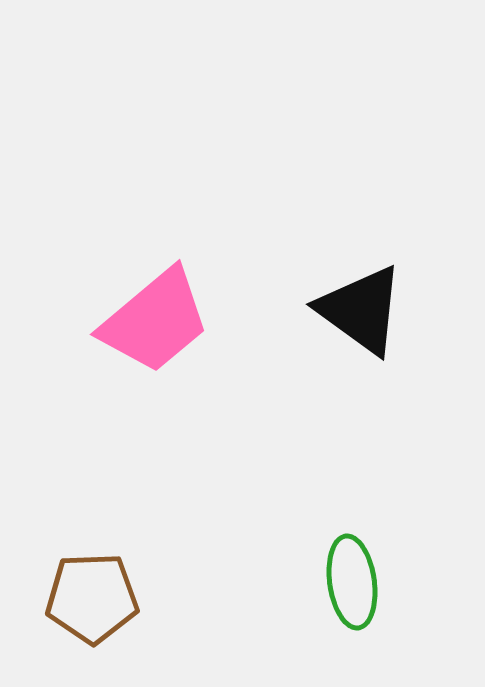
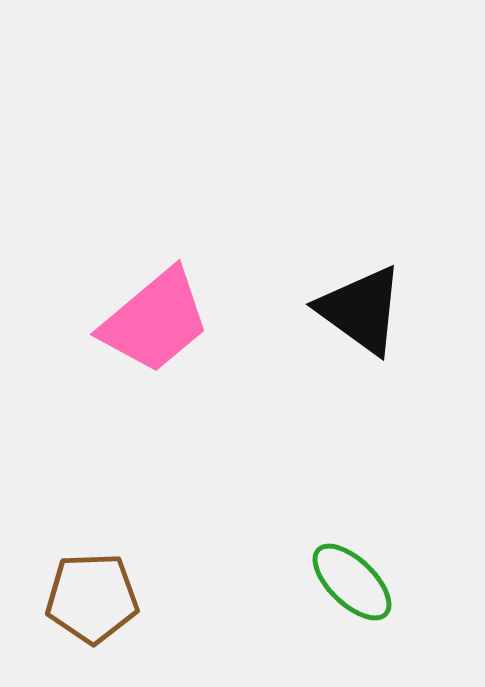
green ellipse: rotated 38 degrees counterclockwise
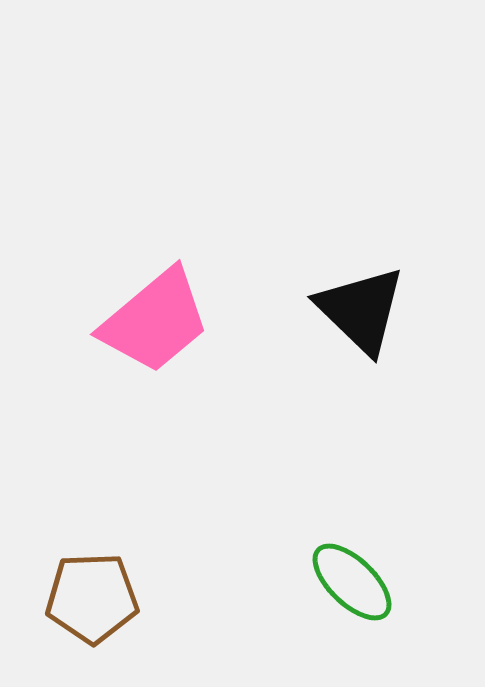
black triangle: rotated 8 degrees clockwise
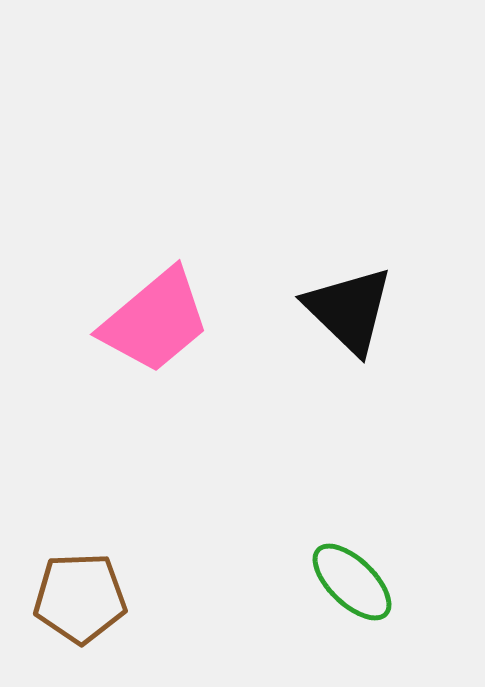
black triangle: moved 12 px left
brown pentagon: moved 12 px left
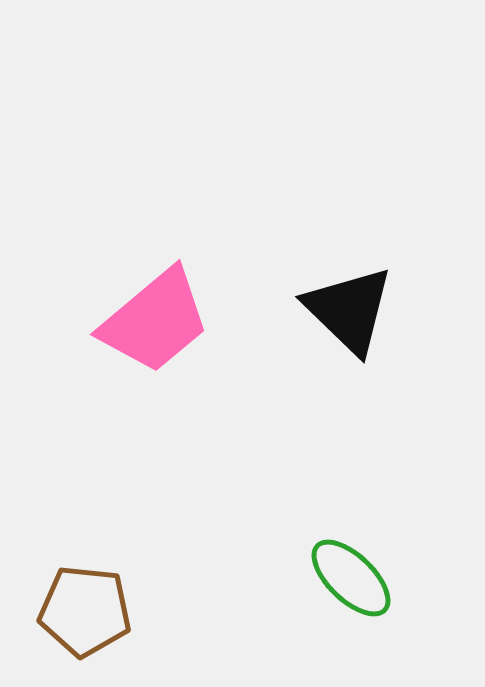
green ellipse: moved 1 px left, 4 px up
brown pentagon: moved 5 px right, 13 px down; rotated 8 degrees clockwise
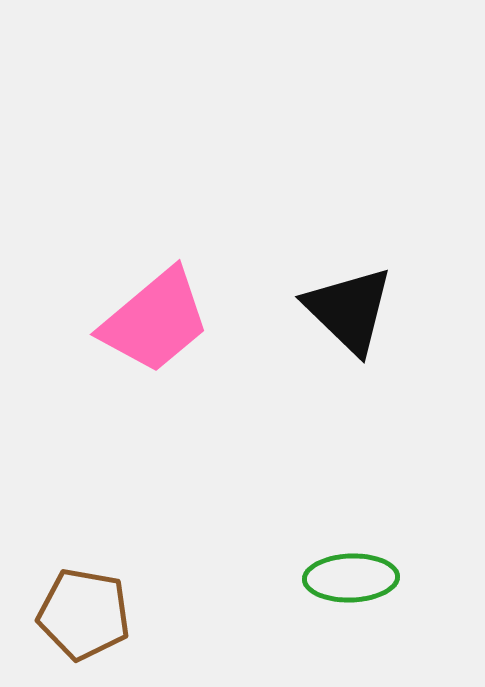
green ellipse: rotated 46 degrees counterclockwise
brown pentagon: moved 1 px left, 3 px down; rotated 4 degrees clockwise
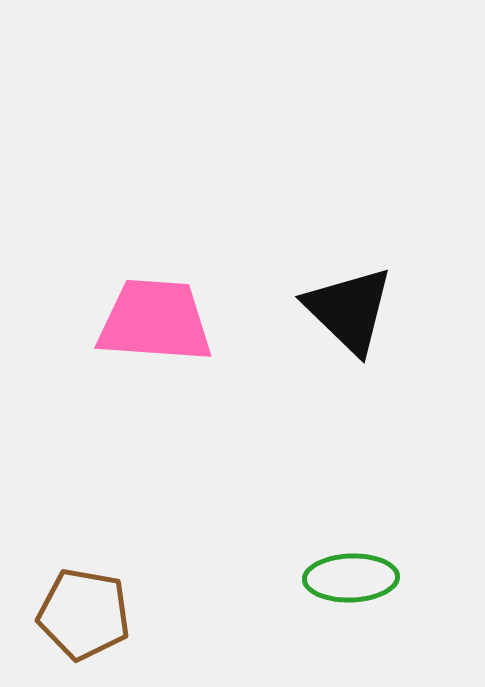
pink trapezoid: rotated 136 degrees counterclockwise
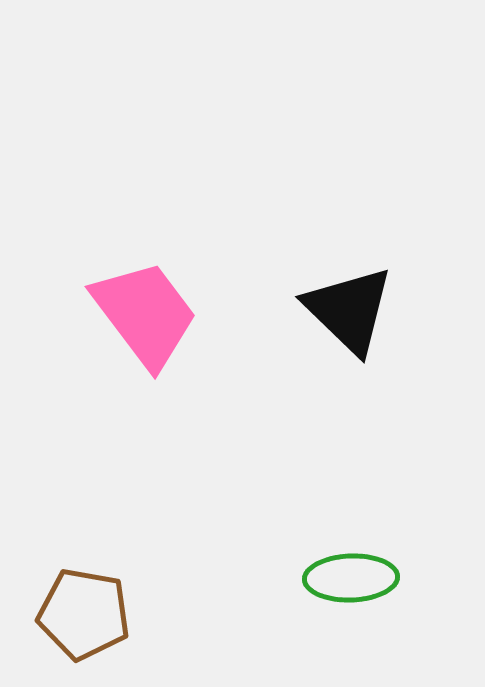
pink trapezoid: moved 10 px left, 7 px up; rotated 49 degrees clockwise
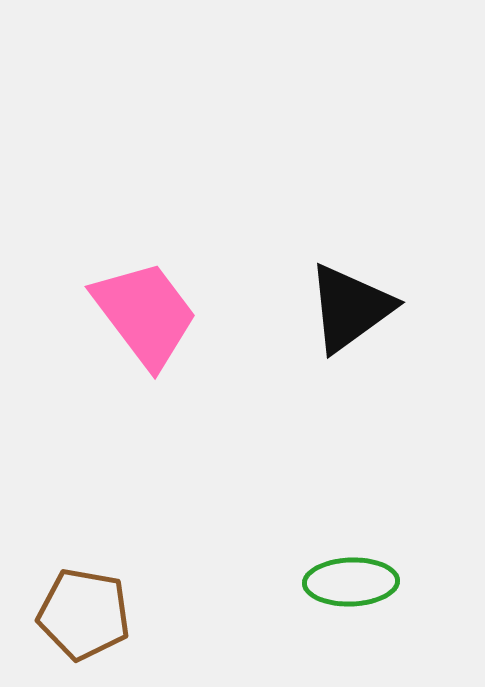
black triangle: moved 1 px right, 2 px up; rotated 40 degrees clockwise
green ellipse: moved 4 px down
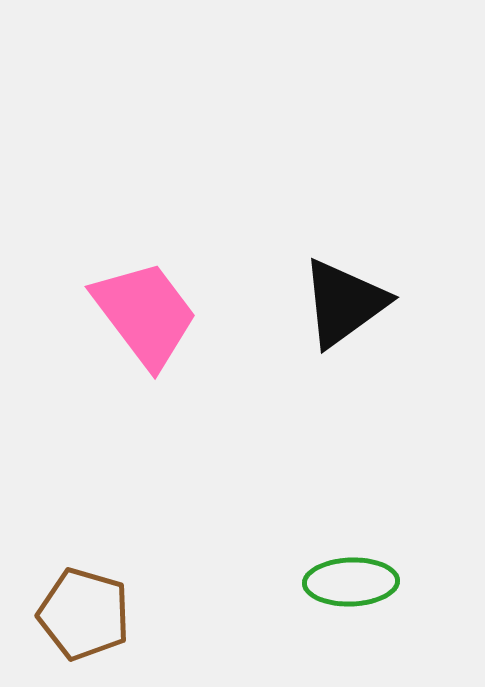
black triangle: moved 6 px left, 5 px up
brown pentagon: rotated 6 degrees clockwise
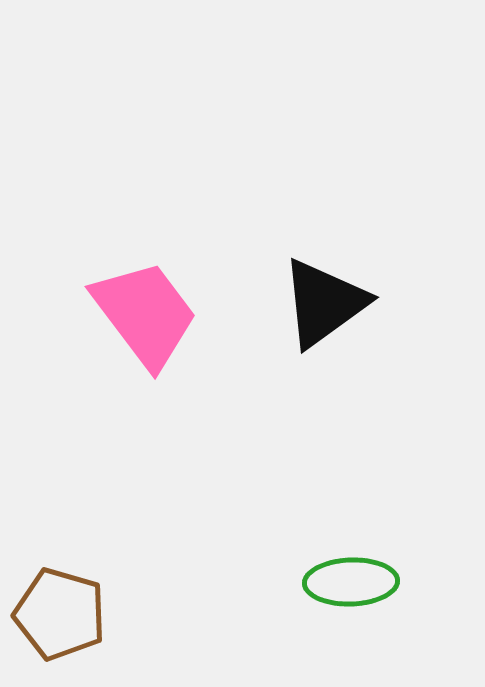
black triangle: moved 20 px left
brown pentagon: moved 24 px left
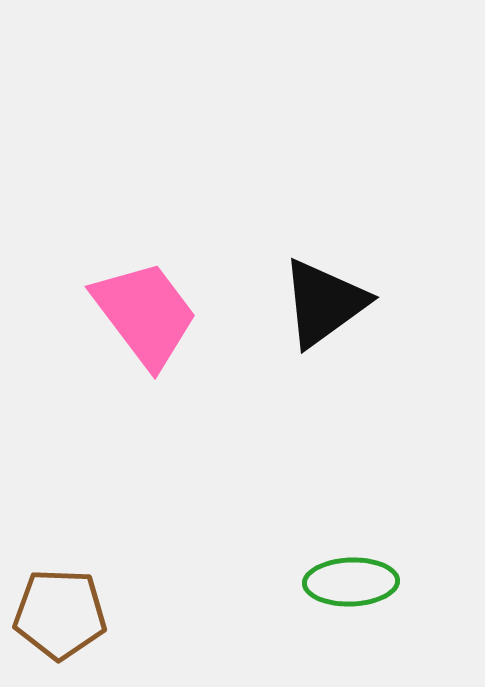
brown pentagon: rotated 14 degrees counterclockwise
